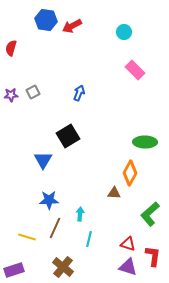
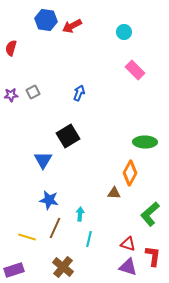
blue star: rotated 12 degrees clockwise
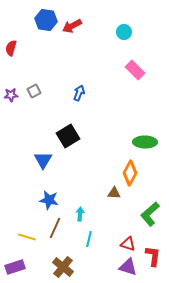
gray square: moved 1 px right, 1 px up
purple rectangle: moved 1 px right, 3 px up
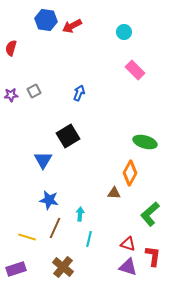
green ellipse: rotated 15 degrees clockwise
purple rectangle: moved 1 px right, 2 px down
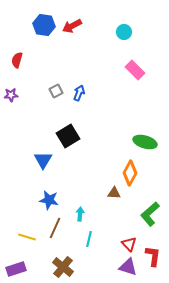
blue hexagon: moved 2 px left, 5 px down
red semicircle: moved 6 px right, 12 px down
gray square: moved 22 px right
red triangle: moved 1 px right; rotated 28 degrees clockwise
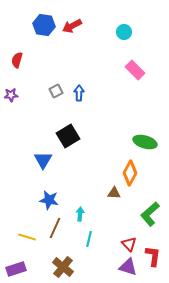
blue arrow: rotated 21 degrees counterclockwise
